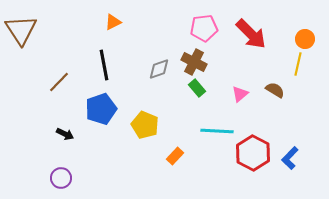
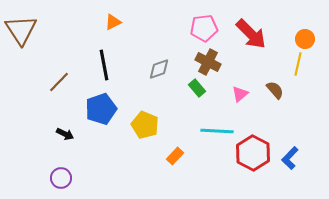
brown cross: moved 14 px right
brown semicircle: rotated 18 degrees clockwise
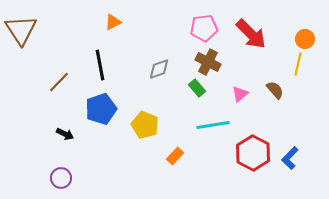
black line: moved 4 px left
cyan line: moved 4 px left, 6 px up; rotated 12 degrees counterclockwise
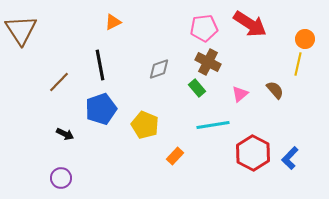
red arrow: moved 1 px left, 10 px up; rotated 12 degrees counterclockwise
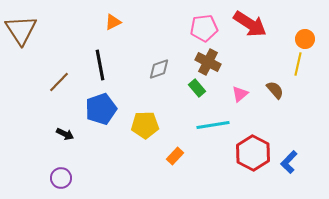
yellow pentagon: rotated 24 degrees counterclockwise
blue L-shape: moved 1 px left, 4 px down
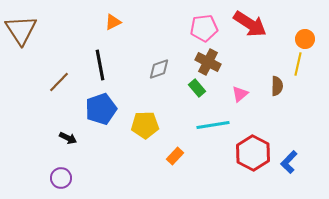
brown semicircle: moved 2 px right, 4 px up; rotated 42 degrees clockwise
black arrow: moved 3 px right, 4 px down
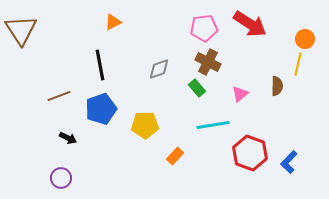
brown line: moved 14 px down; rotated 25 degrees clockwise
red hexagon: moved 3 px left; rotated 8 degrees counterclockwise
